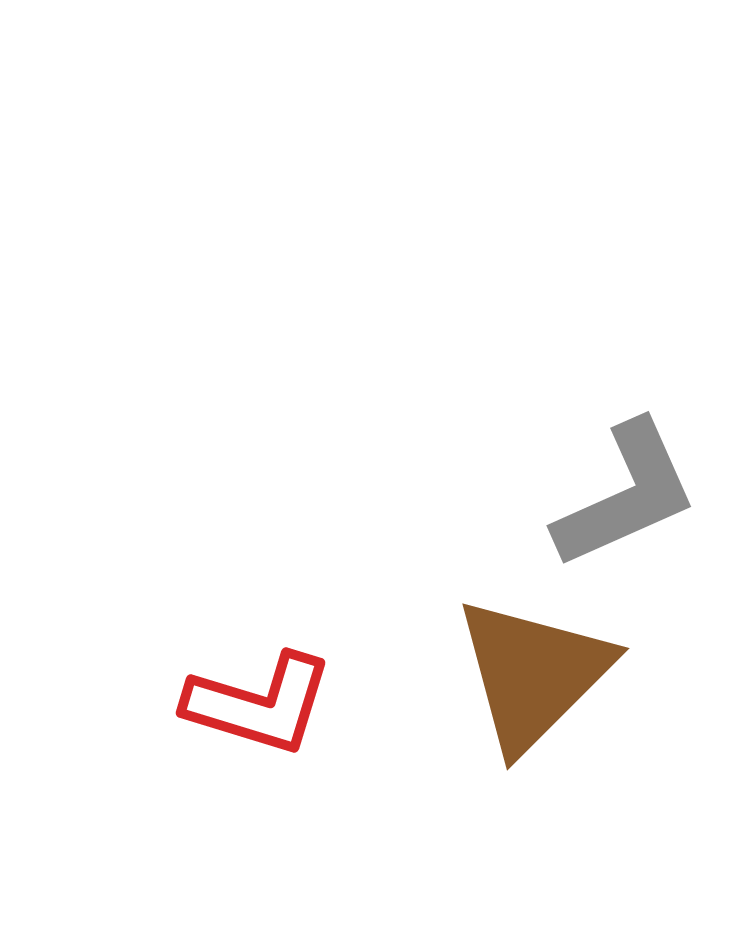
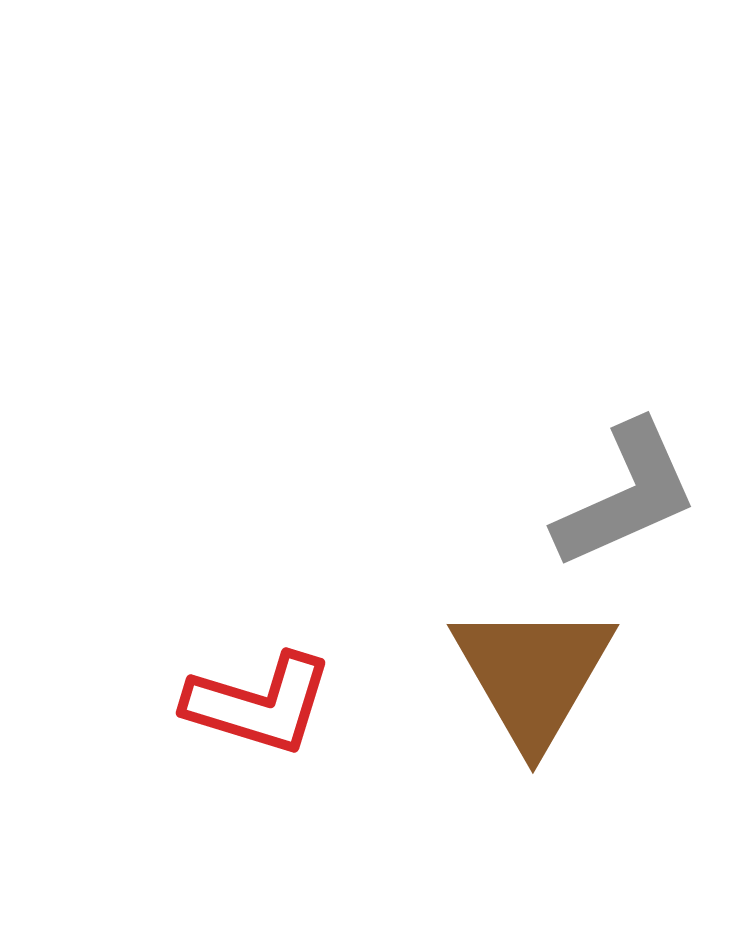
brown triangle: rotated 15 degrees counterclockwise
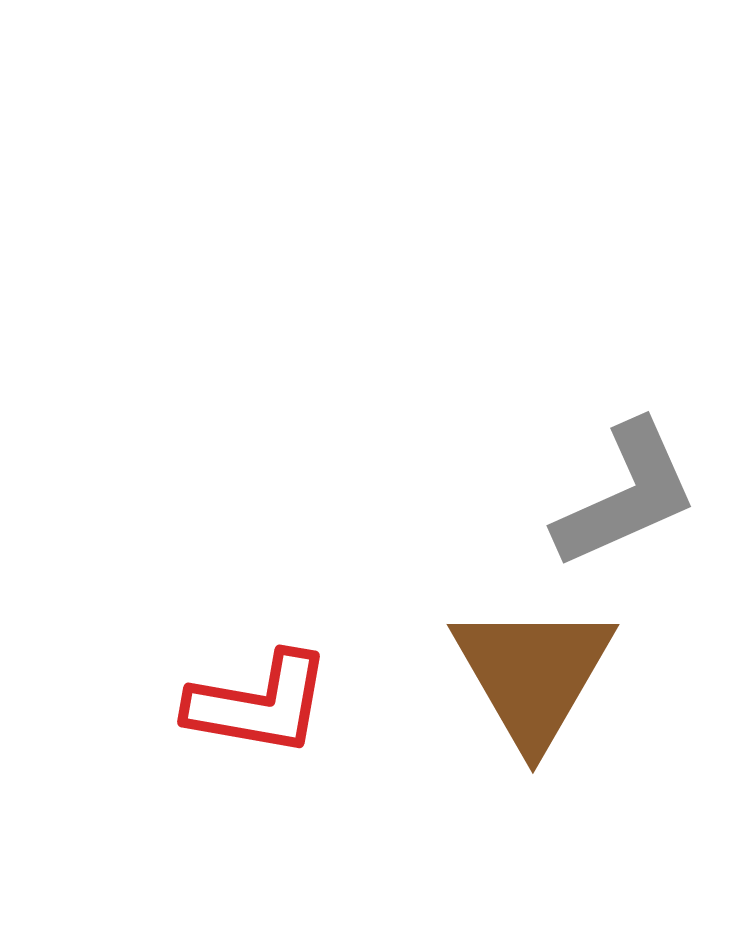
red L-shape: rotated 7 degrees counterclockwise
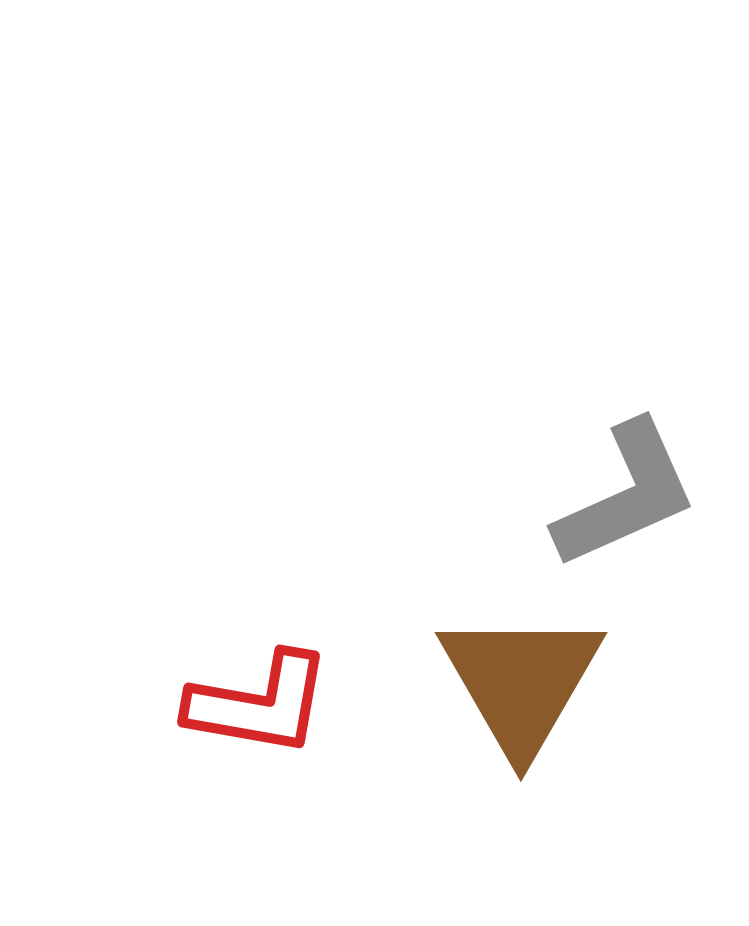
brown triangle: moved 12 px left, 8 px down
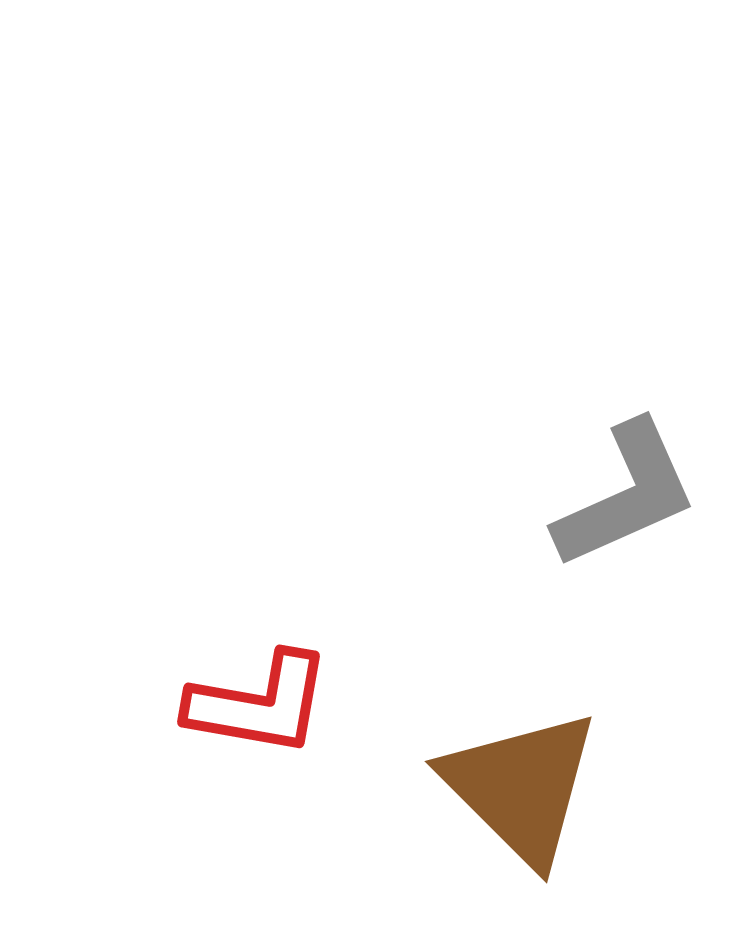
brown triangle: moved 105 px down; rotated 15 degrees counterclockwise
